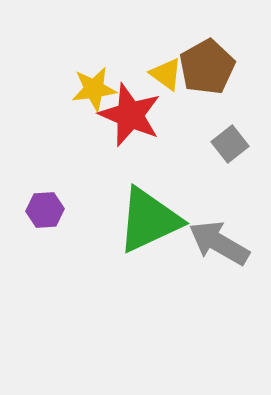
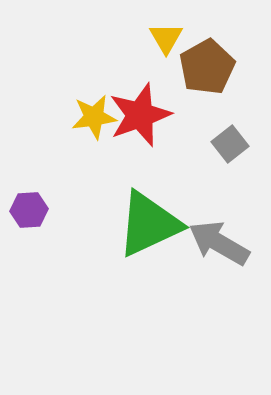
yellow triangle: moved 36 px up; rotated 24 degrees clockwise
yellow star: moved 28 px down
red star: moved 10 px right; rotated 30 degrees clockwise
purple hexagon: moved 16 px left
green triangle: moved 4 px down
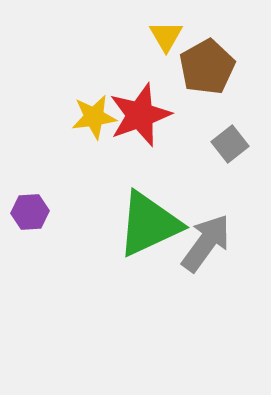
yellow triangle: moved 2 px up
purple hexagon: moved 1 px right, 2 px down
gray arrow: moved 13 px left; rotated 96 degrees clockwise
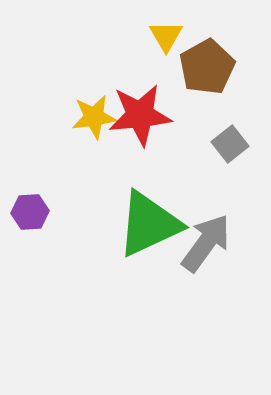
red star: rotated 14 degrees clockwise
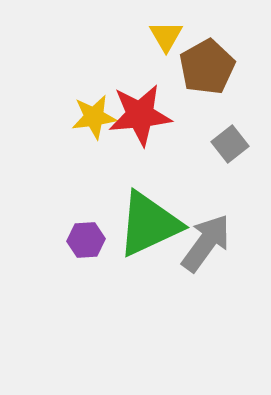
purple hexagon: moved 56 px right, 28 px down
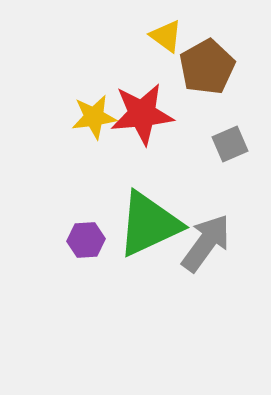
yellow triangle: rotated 24 degrees counterclockwise
red star: moved 2 px right, 1 px up
gray square: rotated 15 degrees clockwise
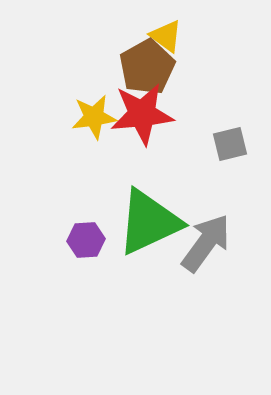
brown pentagon: moved 60 px left
gray square: rotated 9 degrees clockwise
green triangle: moved 2 px up
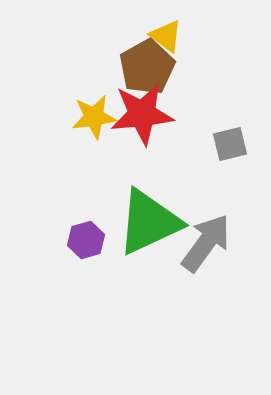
purple hexagon: rotated 12 degrees counterclockwise
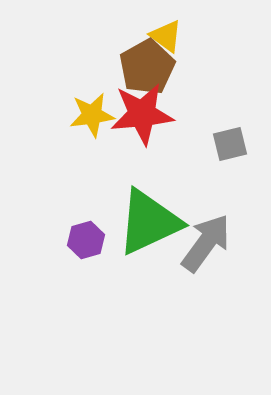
yellow star: moved 2 px left, 2 px up
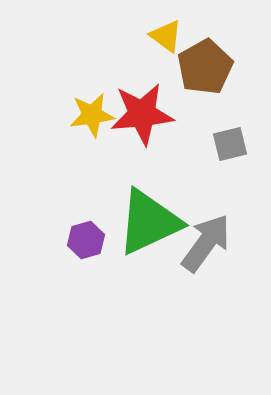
brown pentagon: moved 58 px right
